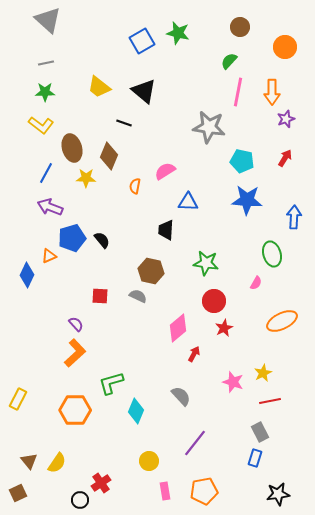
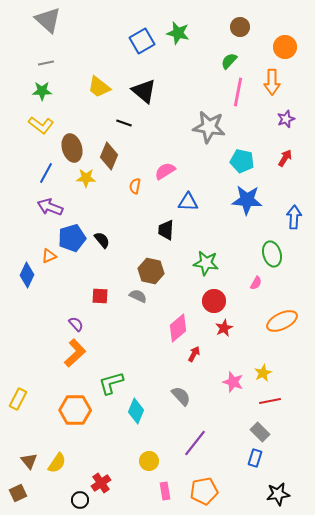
green star at (45, 92): moved 3 px left, 1 px up
orange arrow at (272, 92): moved 10 px up
gray rectangle at (260, 432): rotated 18 degrees counterclockwise
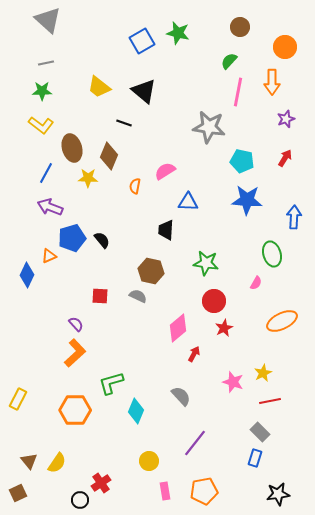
yellow star at (86, 178): moved 2 px right
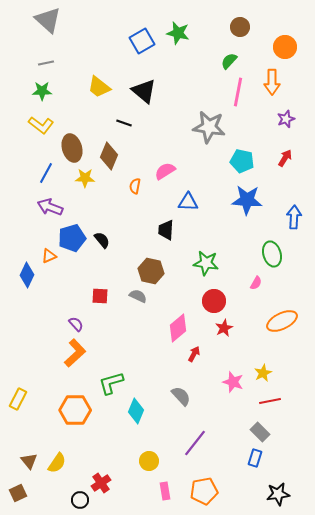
yellow star at (88, 178): moved 3 px left
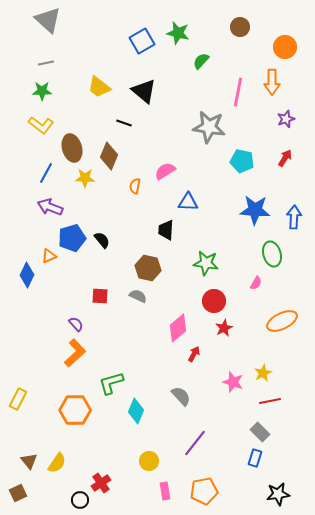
green semicircle at (229, 61): moved 28 px left
blue star at (247, 200): moved 8 px right, 10 px down
brown hexagon at (151, 271): moved 3 px left, 3 px up
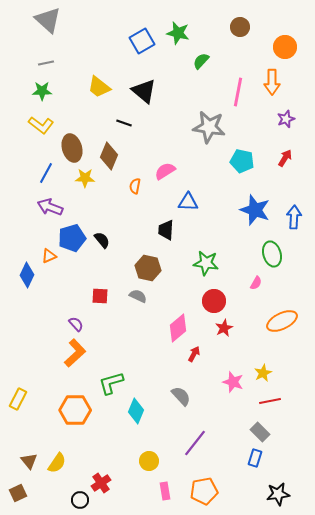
blue star at (255, 210): rotated 16 degrees clockwise
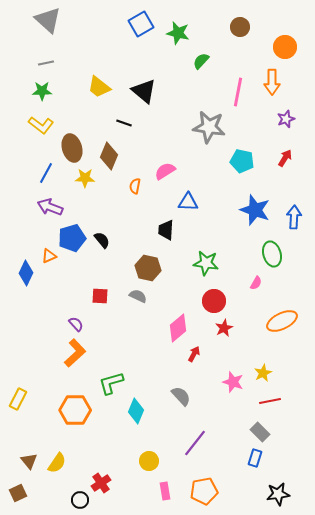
blue square at (142, 41): moved 1 px left, 17 px up
blue diamond at (27, 275): moved 1 px left, 2 px up
